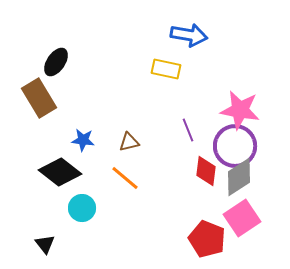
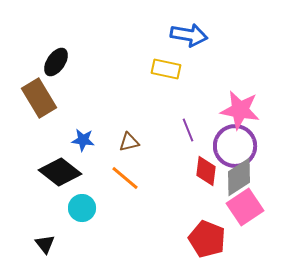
pink square: moved 3 px right, 11 px up
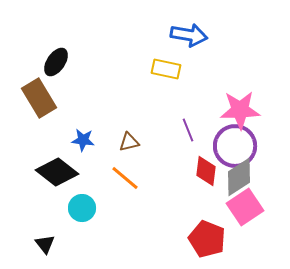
pink star: rotated 12 degrees counterclockwise
black diamond: moved 3 px left
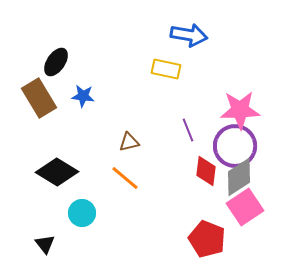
blue star: moved 44 px up
black diamond: rotated 6 degrees counterclockwise
cyan circle: moved 5 px down
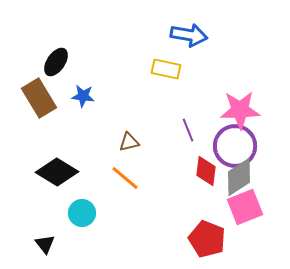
pink square: rotated 12 degrees clockwise
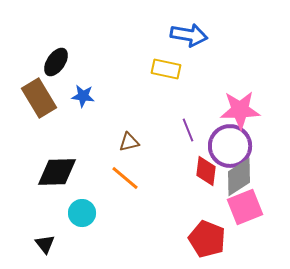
purple circle: moved 5 px left
black diamond: rotated 33 degrees counterclockwise
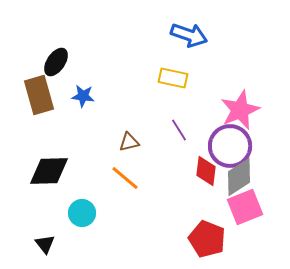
blue arrow: rotated 9 degrees clockwise
yellow rectangle: moved 7 px right, 9 px down
brown rectangle: moved 3 px up; rotated 15 degrees clockwise
pink star: rotated 21 degrees counterclockwise
purple line: moved 9 px left; rotated 10 degrees counterclockwise
black diamond: moved 8 px left, 1 px up
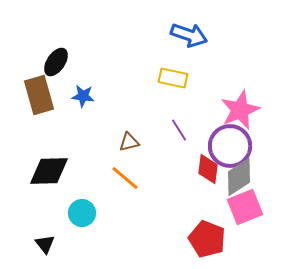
red diamond: moved 2 px right, 2 px up
